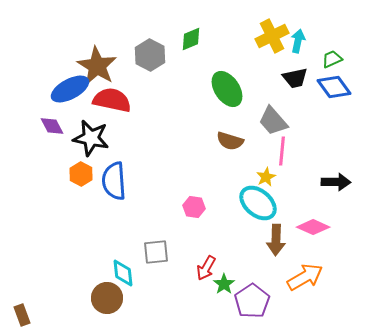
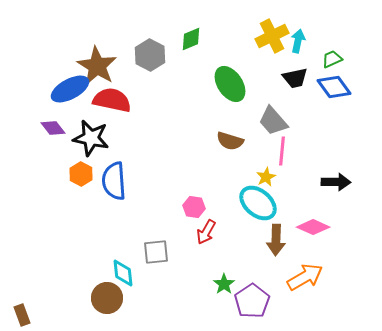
green ellipse: moved 3 px right, 5 px up
purple diamond: moved 1 px right, 2 px down; rotated 10 degrees counterclockwise
red arrow: moved 36 px up
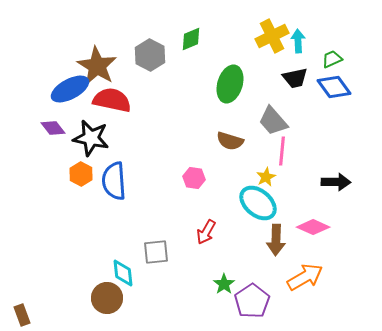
cyan arrow: rotated 15 degrees counterclockwise
green ellipse: rotated 51 degrees clockwise
pink hexagon: moved 29 px up
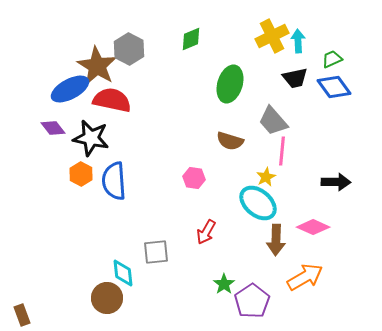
gray hexagon: moved 21 px left, 6 px up
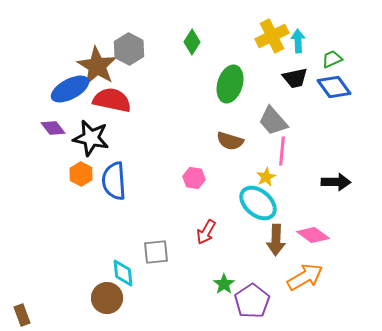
green diamond: moved 1 px right, 3 px down; rotated 35 degrees counterclockwise
pink diamond: moved 8 px down; rotated 12 degrees clockwise
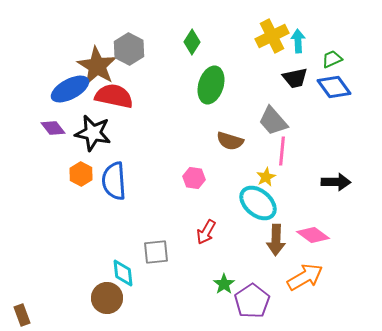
green ellipse: moved 19 px left, 1 px down
red semicircle: moved 2 px right, 4 px up
black star: moved 2 px right, 5 px up
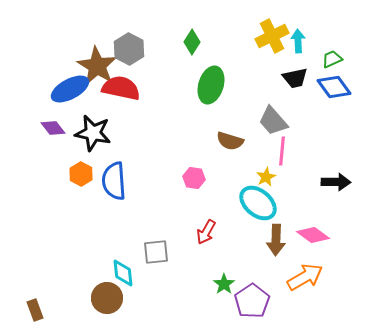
red semicircle: moved 7 px right, 8 px up
brown rectangle: moved 13 px right, 5 px up
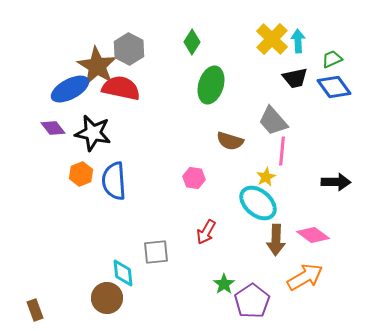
yellow cross: moved 3 px down; rotated 20 degrees counterclockwise
orange hexagon: rotated 10 degrees clockwise
